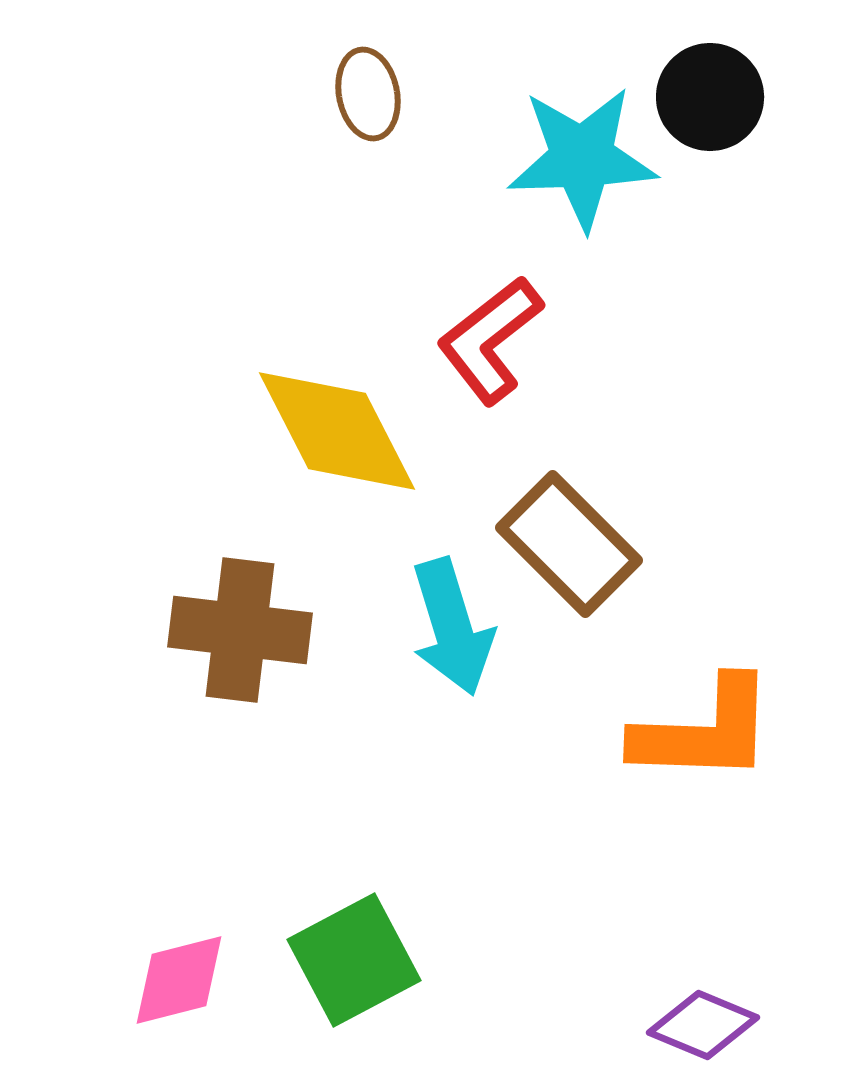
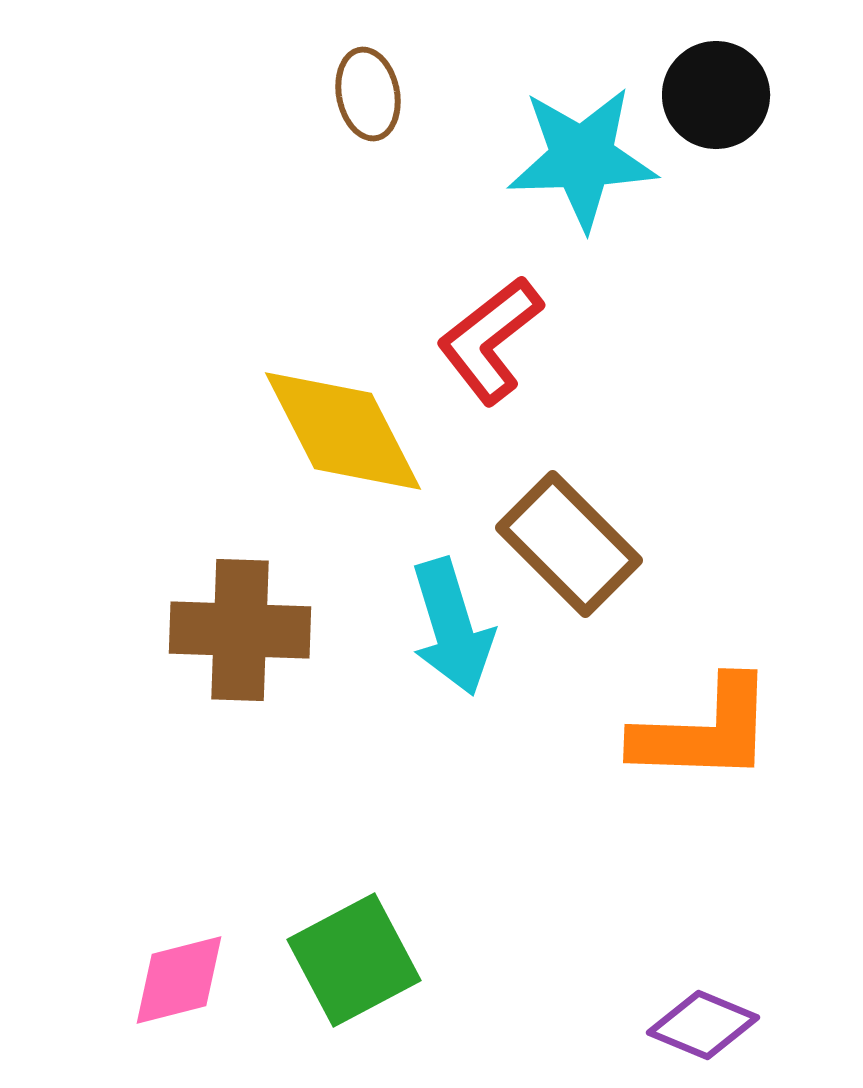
black circle: moved 6 px right, 2 px up
yellow diamond: moved 6 px right
brown cross: rotated 5 degrees counterclockwise
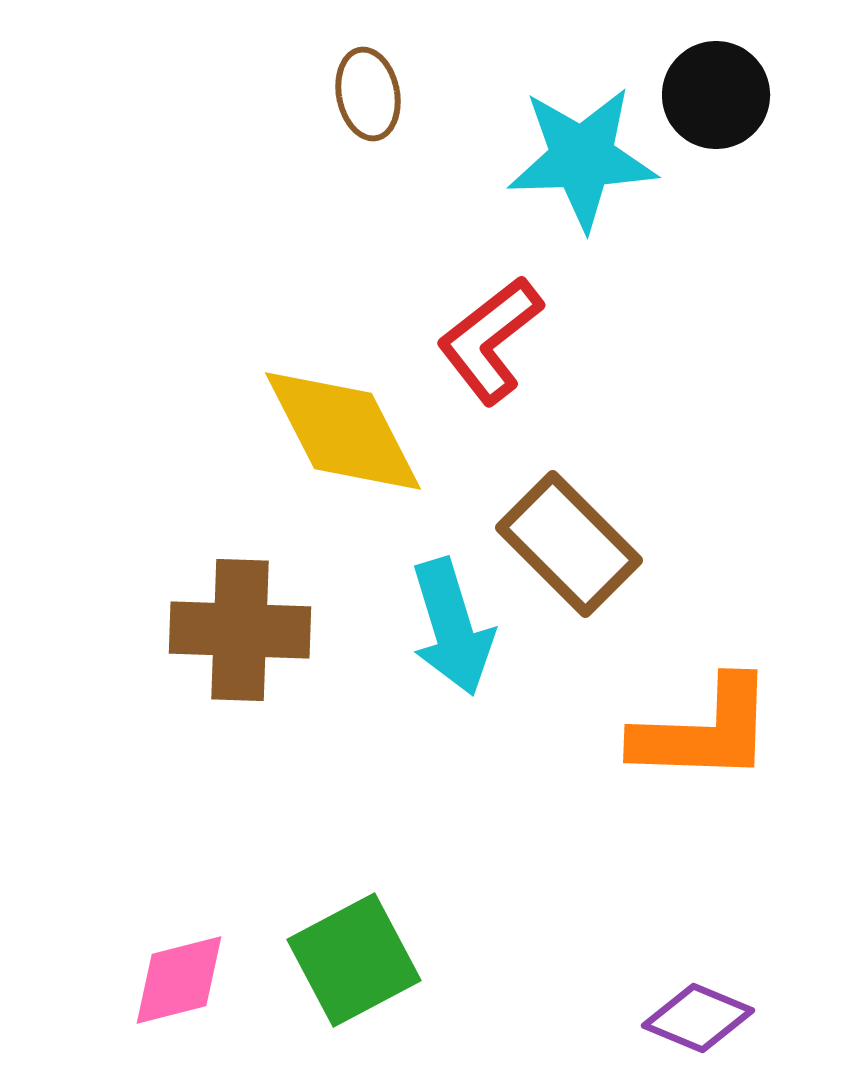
purple diamond: moved 5 px left, 7 px up
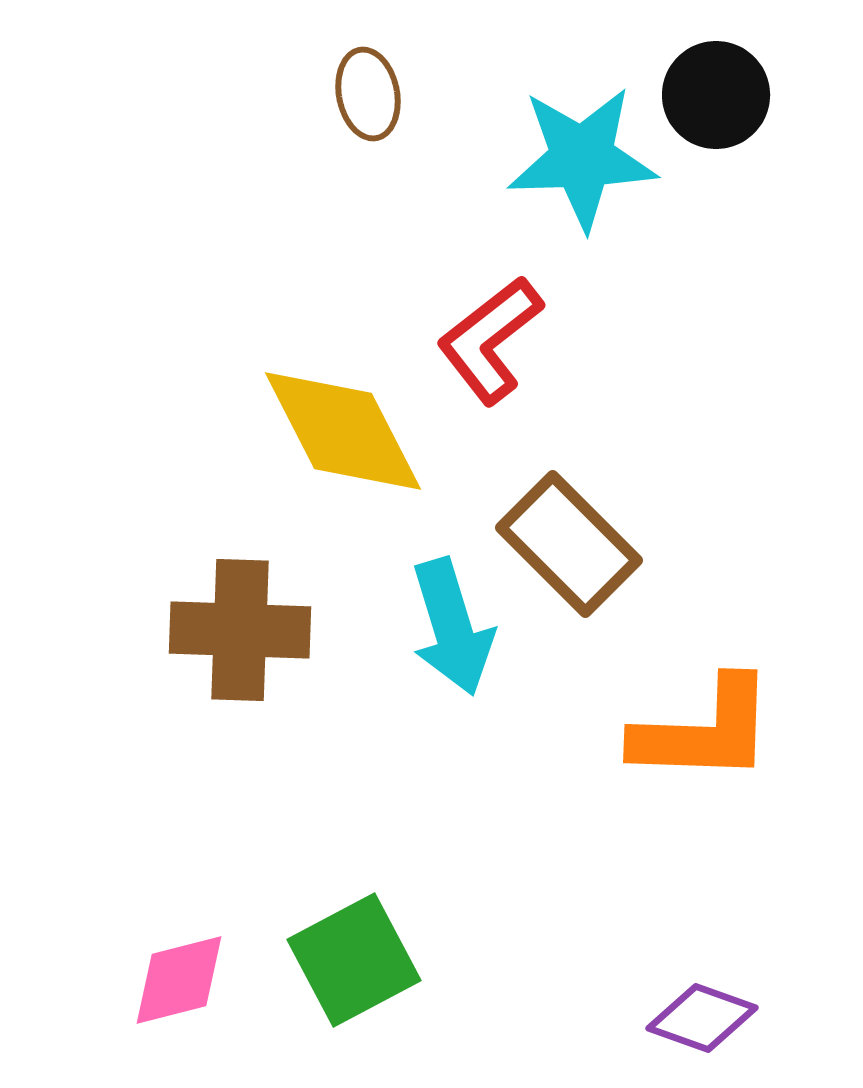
purple diamond: moved 4 px right; rotated 3 degrees counterclockwise
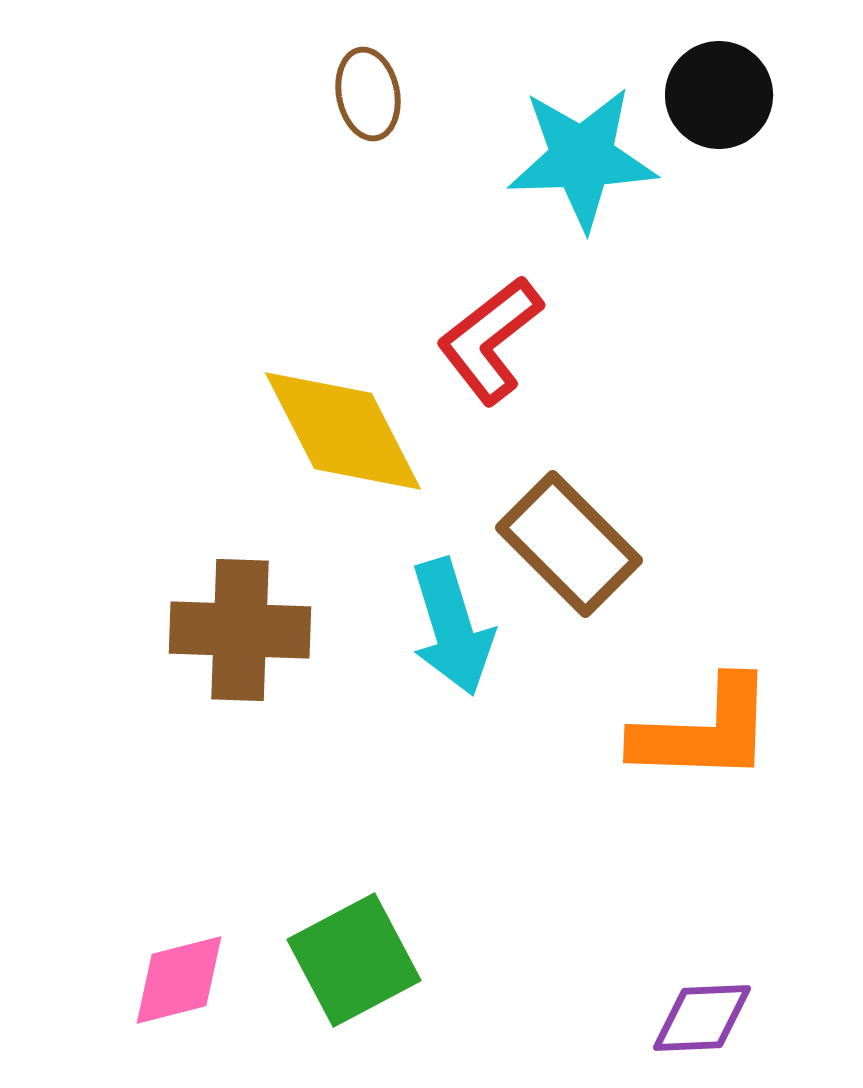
black circle: moved 3 px right
purple diamond: rotated 22 degrees counterclockwise
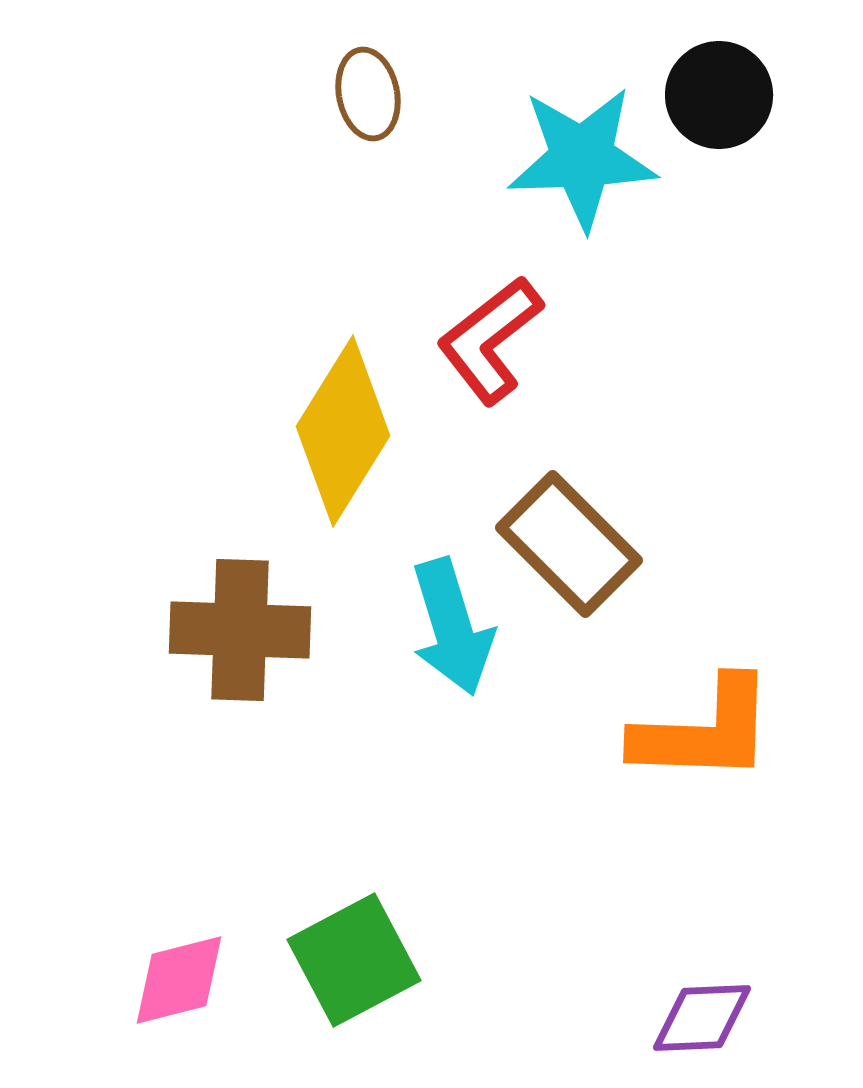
yellow diamond: rotated 59 degrees clockwise
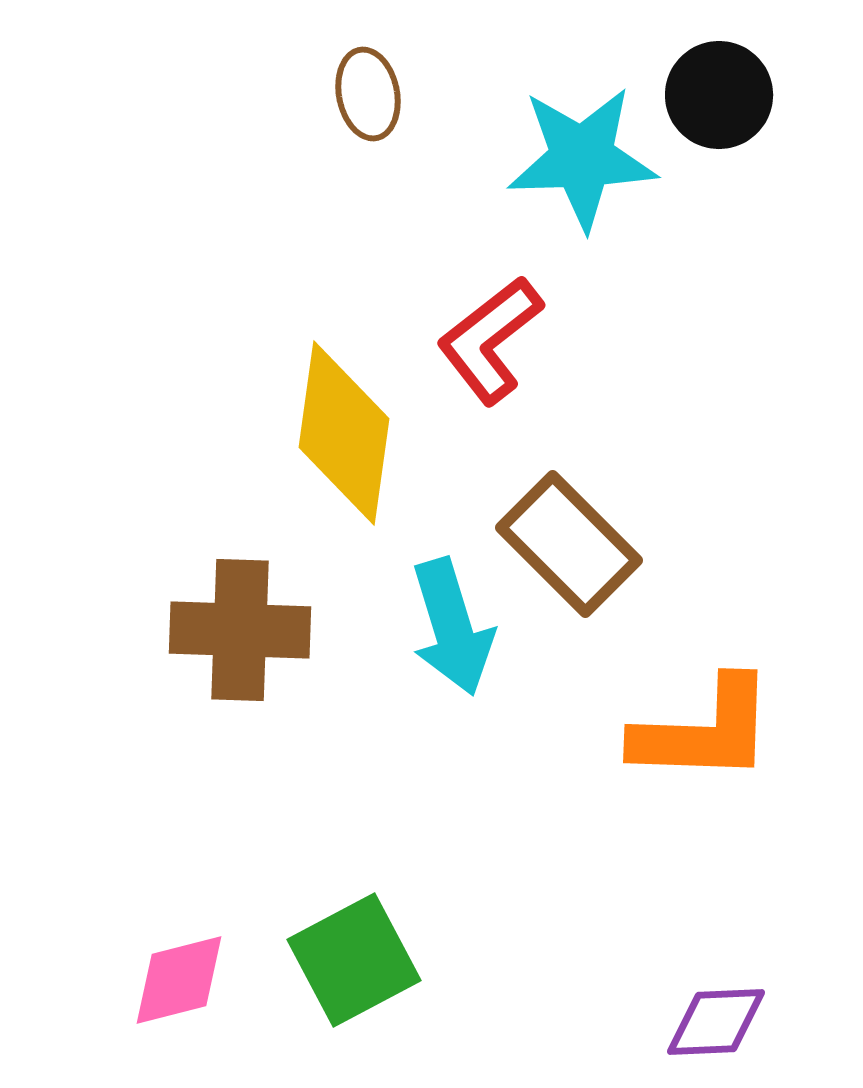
yellow diamond: moved 1 px right, 2 px down; rotated 24 degrees counterclockwise
purple diamond: moved 14 px right, 4 px down
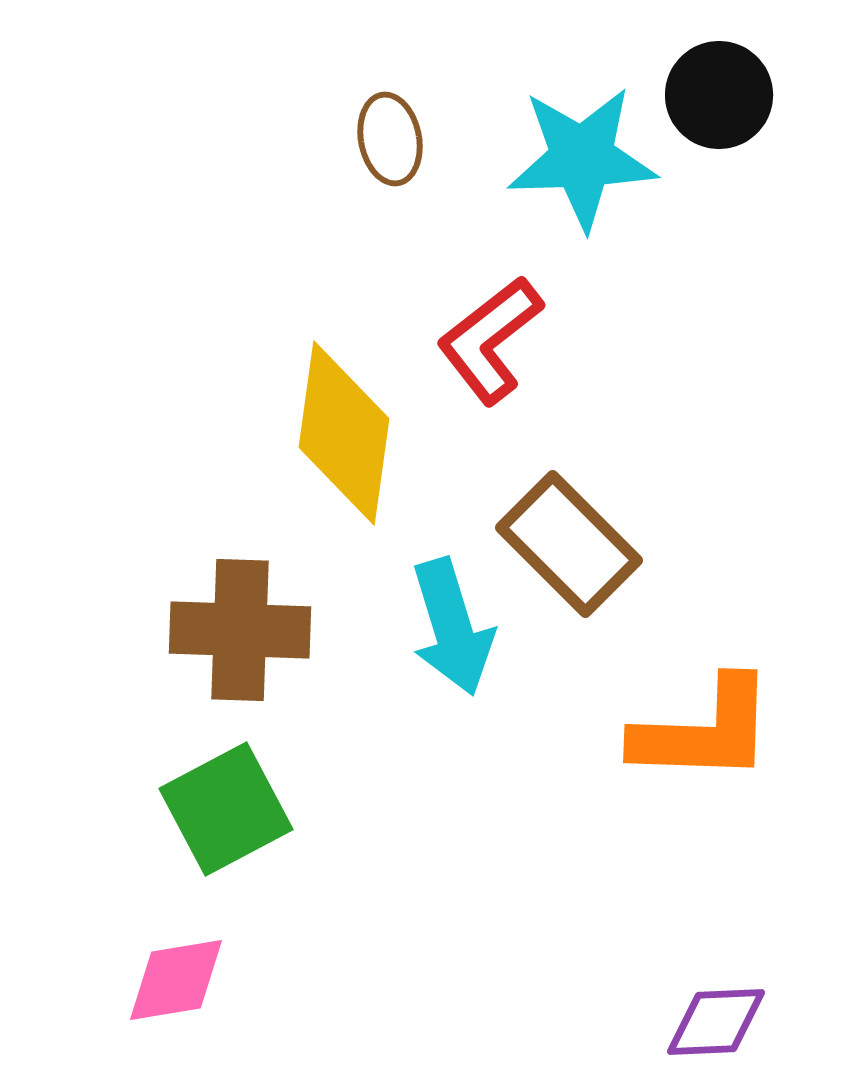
brown ellipse: moved 22 px right, 45 px down
green square: moved 128 px left, 151 px up
pink diamond: moved 3 px left; rotated 5 degrees clockwise
